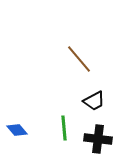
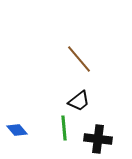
black trapezoid: moved 15 px left; rotated 10 degrees counterclockwise
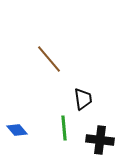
brown line: moved 30 px left
black trapezoid: moved 4 px right, 2 px up; rotated 60 degrees counterclockwise
black cross: moved 2 px right, 1 px down
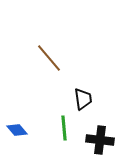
brown line: moved 1 px up
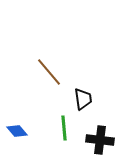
brown line: moved 14 px down
blue diamond: moved 1 px down
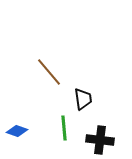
blue diamond: rotated 30 degrees counterclockwise
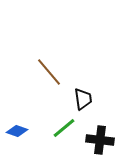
green line: rotated 55 degrees clockwise
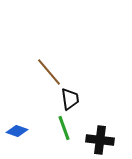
black trapezoid: moved 13 px left
green line: rotated 70 degrees counterclockwise
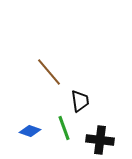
black trapezoid: moved 10 px right, 2 px down
blue diamond: moved 13 px right
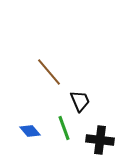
black trapezoid: rotated 15 degrees counterclockwise
blue diamond: rotated 30 degrees clockwise
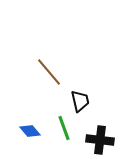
black trapezoid: rotated 10 degrees clockwise
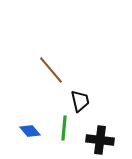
brown line: moved 2 px right, 2 px up
green line: rotated 25 degrees clockwise
